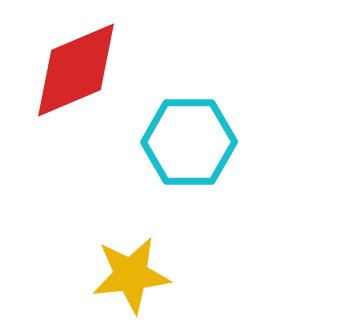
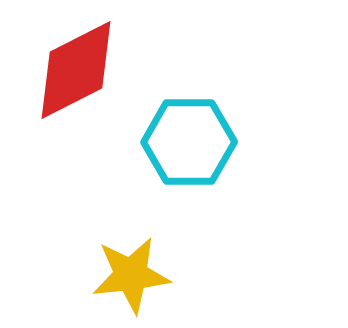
red diamond: rotated 4 degrees counterclockwise
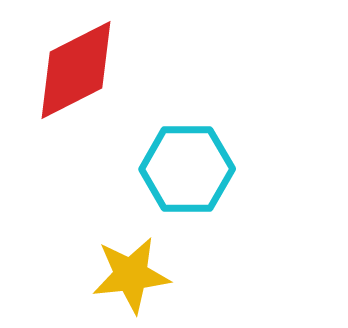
cyan hexagon: moved 2 px left, 27 px down
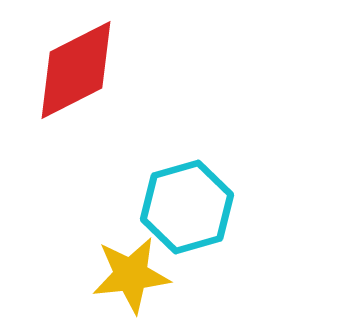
cyan hexagon: moved 38 px down; rotated 16 degrees counterclockwise
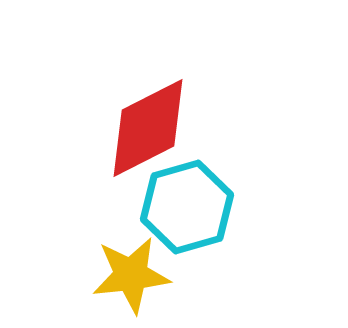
red diamond: moved 72 px right, 58 px down
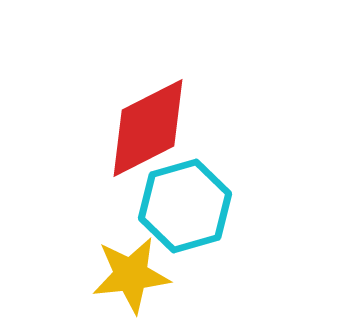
cyan hexagon: moved 2 px left, 1 px up
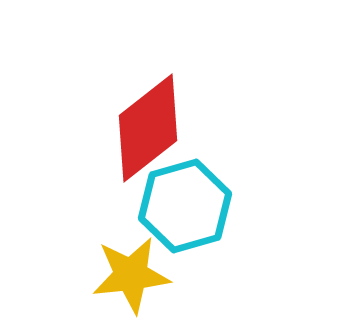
red diamond: rotated 11 degrees counterclockwise
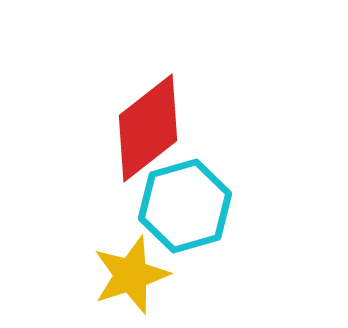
yellow star: rotated 12 degrees counterclockwise
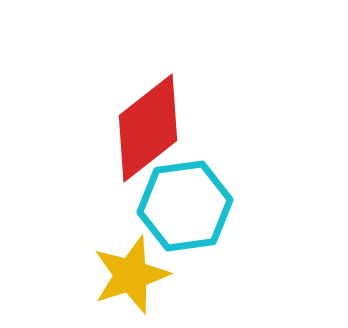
cyan hexagon: rotated 8 degrees clockwise
